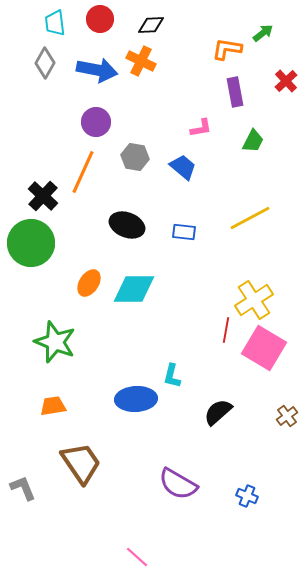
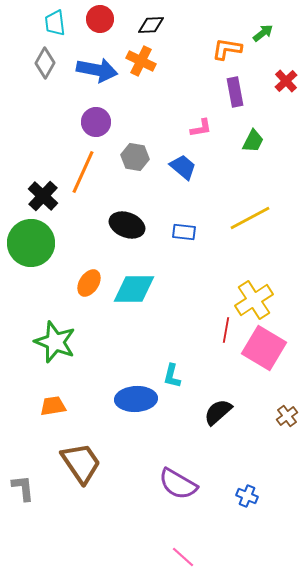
gray L-shape: rotated 16 degrees clockwise
pink line: moved 46 px right
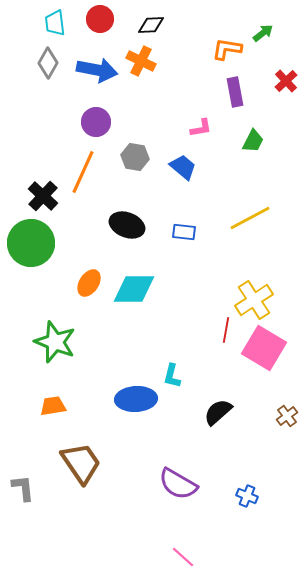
gray diamond: moved 3 px right
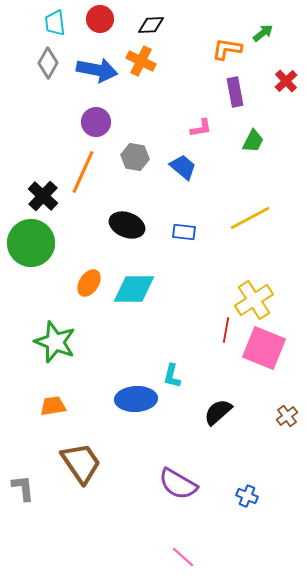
pink square: rotated 9 degrees counterclockwise
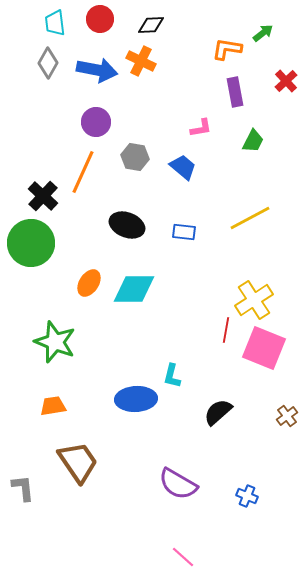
brown trapezoid: moved 3 px left, 1 px up
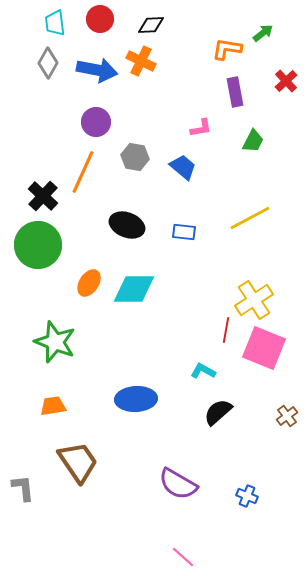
green circle: moved 7 px right, 2 px down
cyan L-shape: moved 31 px right, 5 px up; rotated 105 degrees clockwise
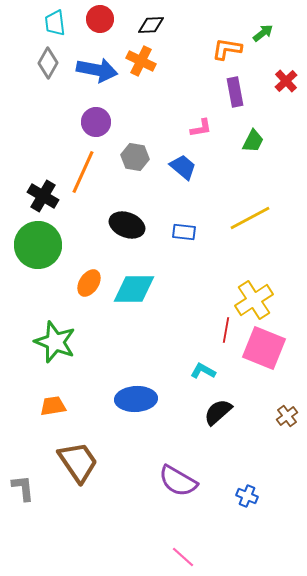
black cross: rotated 12 degrees counterclockwise
purple semicircle: moved 3 px up
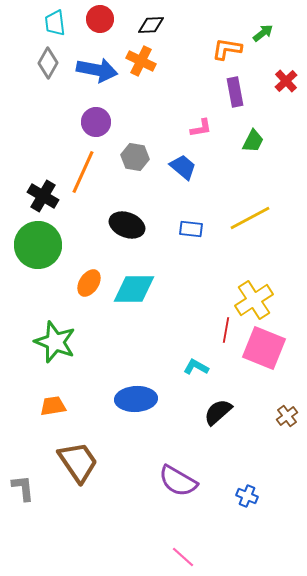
blue rectangle: moved 7 px right, 3 px up
cyan L-shape: moved 7 px left, 4 px up
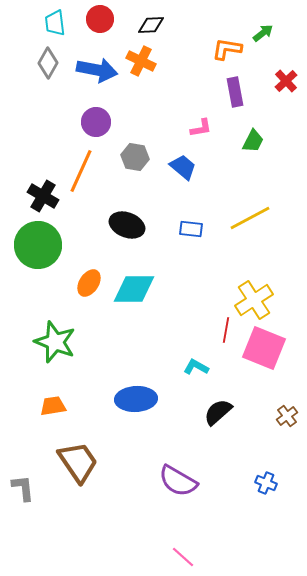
orange line: moved 2 px left, 1 px up
blue cross: moved 19 px right, 13 px up
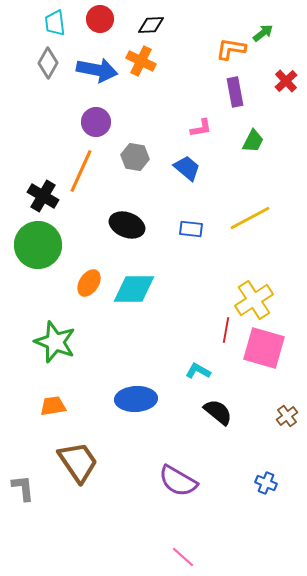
orange L-shape: moved 4 px right
blue trapezoid: moved 4 px right, 1 px down
pink square: rotated 6 degrees counterclockwise
cyan L-shape: moved 2 px right, 4 px down
black semicircle: rotated 80 degrees clockwise
